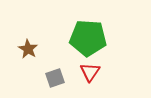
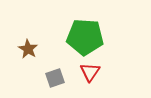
green pentagon: moved 3 px left, 1 px up
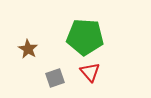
red triangle: rotated 15 degrees counterclockwise
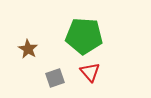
green pentagon: moved 1 px left, 1 px up
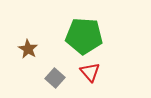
gray square: rotated 30 degrees counterclockwise
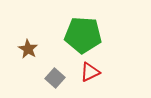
green pentagon: moved 1 px left, 1 px up
red triangle: rotated 45 degrees clockwise
